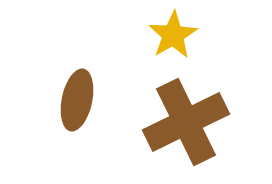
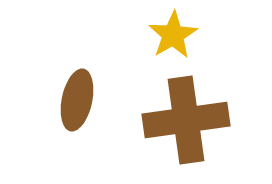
brown cross: moved 2 px up; rotated 18 degrees clockwise
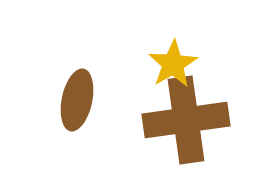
yellow star: moved 29 px down
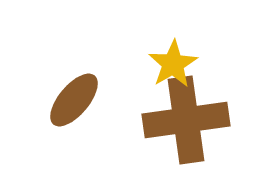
brown ellipse: moved 3 px left; rotated 28 degrees clockwise
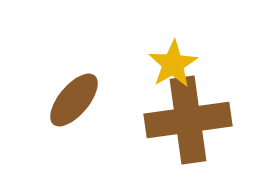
brown cross: moved 2 px right
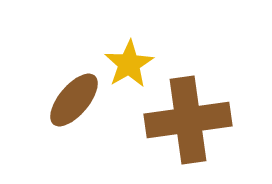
yellow star: moved 44 px left
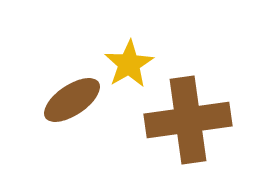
brown ellipse: moved 2 px left; rotated 16 degrees clockwise
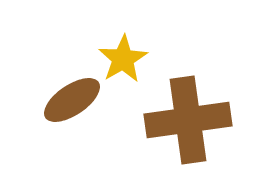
yellow star: moved 6 px left, 5 px up
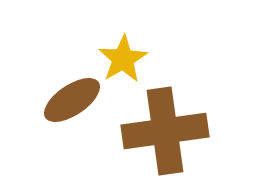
brown cross: moved 23 px left, 11 px down
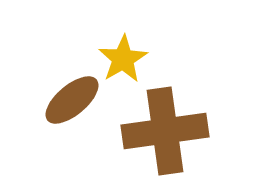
brown ellipse: rotated 6 degrees counterclockwise
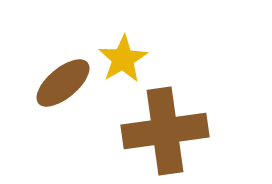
brown ellipse: moved 9 px left, 17 px up
